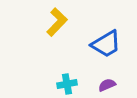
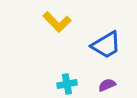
yellow L-shape: rotated 92 degrees clockwise
blue trapezoid: moved 1 px down
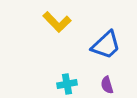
blue trapezoid: rotated 12 degrees counterclockwise
purple semicircle: rotated 84 degrees counterclockwise
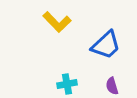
purple semicircle: moved 5 px right, 1 px down
